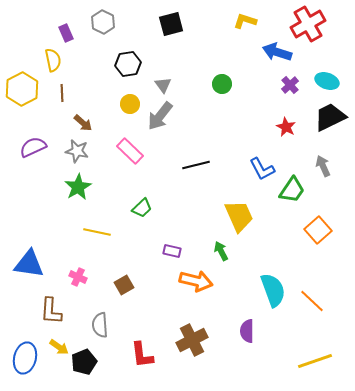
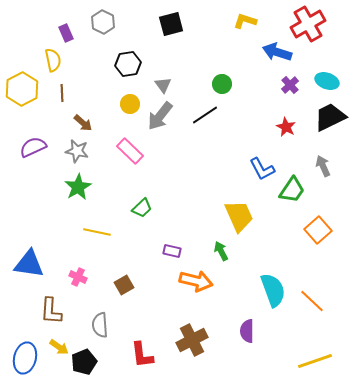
black line at (196, 165): moved 9 px right, 50 px up; rotated 20 degrees counterclockwise
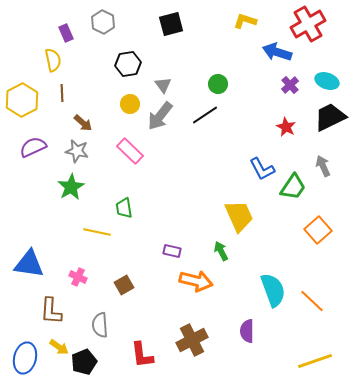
green circle at (222, 84): moved 4 px left
yellow hexagon at (22, 89): moved 11 px down
green star at (78, 187): moved 7 px left
green trapezoid at (292, 190): moved 1 px right, 3 px up
green trapezoid at (142, 208): moved 18 px left; rotated 125 degrees clockwise
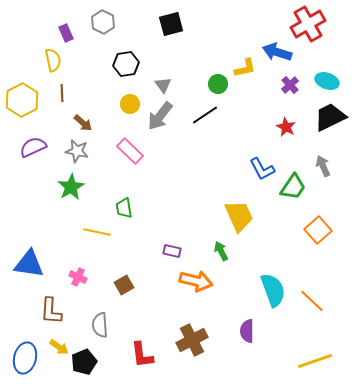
yellow L-shape at (245, 21): moved 47 px down; rotated 150 degrees clockwise
black hexagon at (128, 64): moved 2 px left
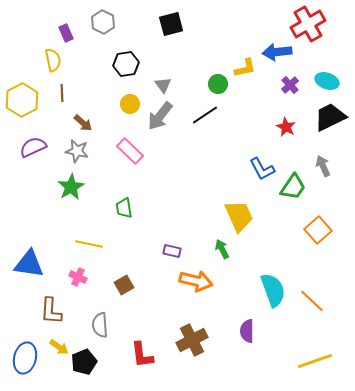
blue arrow at (277, 52): rotated 24 degrees counterclockwise
yellow line at (97, 232): moved 8 px left, 12 px down
green arrow at (221, 251): moved 1 px right, 2 px up
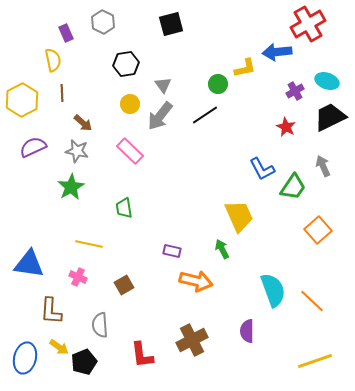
purple cross at (290, 85): moved 5 px right, 6 px down; rotated 12 degrees clockwise
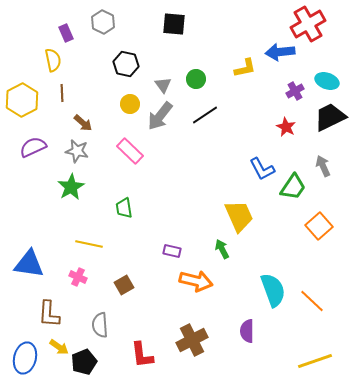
black square at (171, 24): moved 3 px right; rotated 20 degrees clockwise
blue arrow at (277, 52): moved 3 px right
black hexagon at (126, 64): rotated 20 degrees clockwise
green circle at (218, 84): moved 22 px left, 5 px up
orange square at (318, 230): moved 1 px right, 4 px up
brown L-shape at (51, 311): moved 2 px left, 3 px down
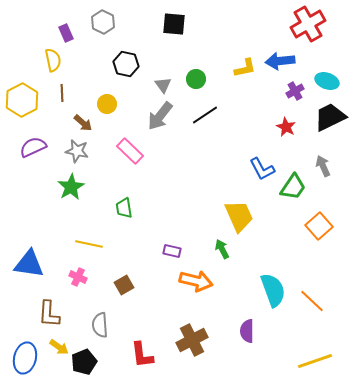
blue arrow at (280, 52): moved 9 px down
yellow circle at (130, 104): moved 23 px left
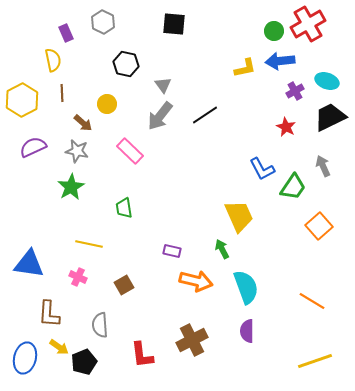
green circle at (196, 79): moved 78 px right, 48 px up
cyan semicircle at (273, 290): moved 27 px left, 3 px up
orange line at (312, 301): rotated 12 degrees counterclockwise
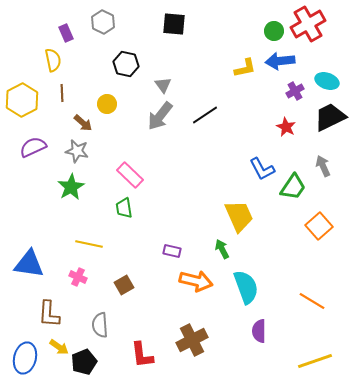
pink rectangle at (130, 151): moved 24 px down
purple semicircle at (247, 331): moved 12 px right
